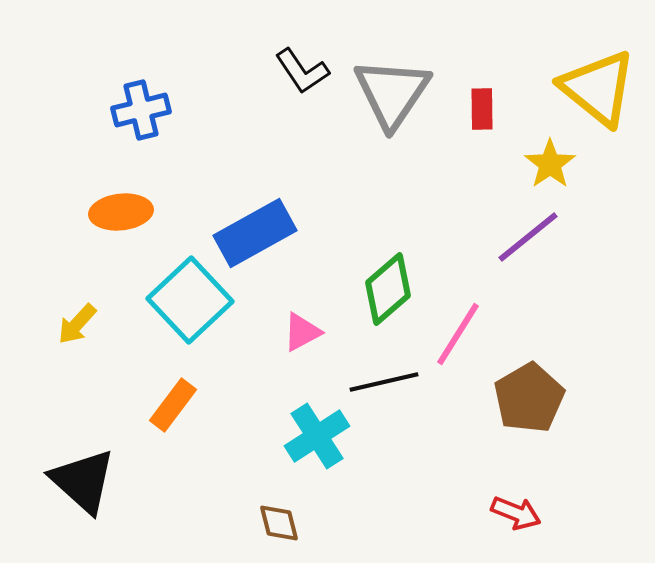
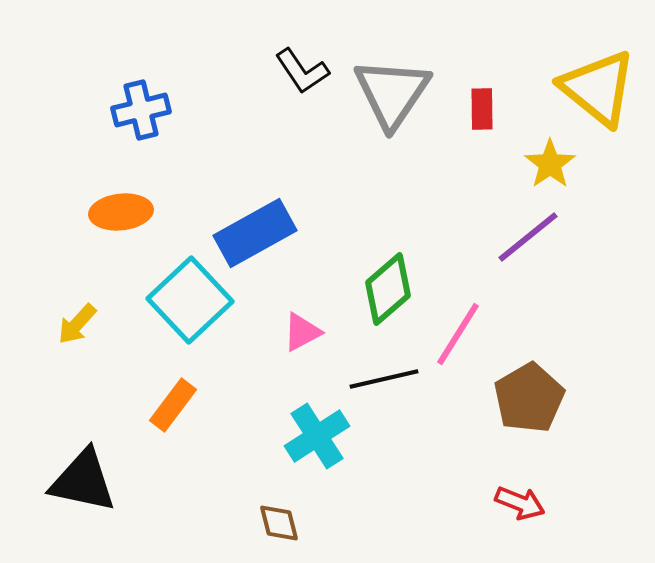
black line: moved 3 px up
black triangle: rotated 30 degrees counterclockwise
red arrow: moved 4 px right, 10 px up
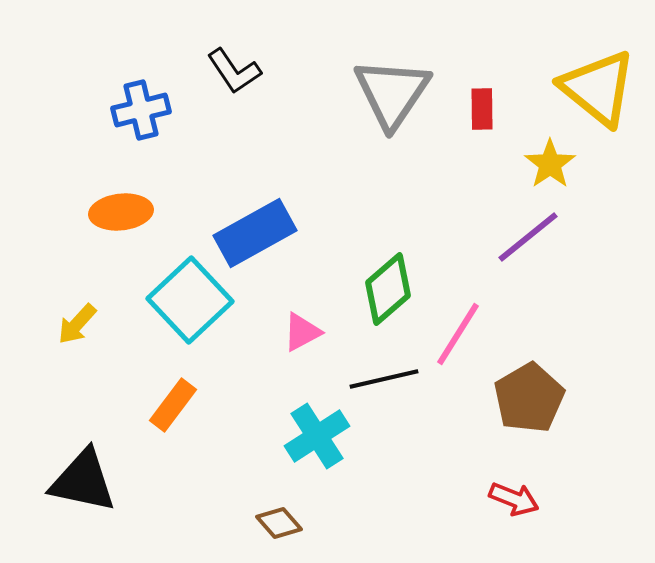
black L-shape: moved 68 px left
red arrow: moved 6 px left, 4 px up
brown diamond: rotated 27 degrees counterclockwise
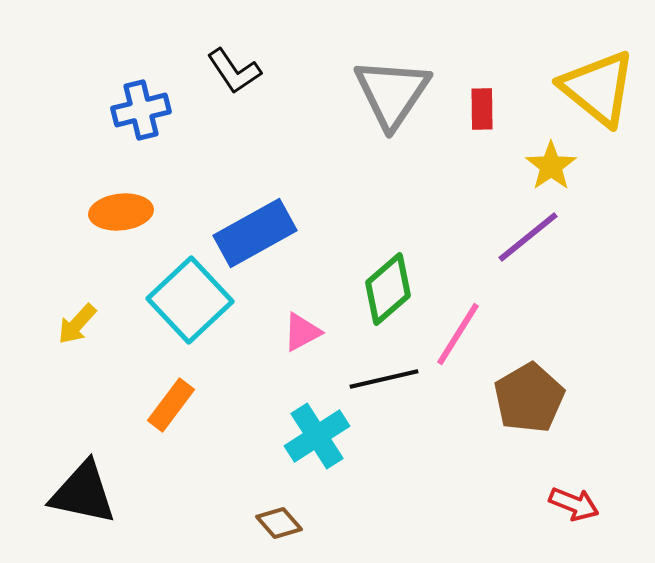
yellow star: moved 1 px right, 2 px down
orange rectangle: moved 2 px left
black triangle: moved 12 px down
red arrow: moved 60 px right, 5 px down
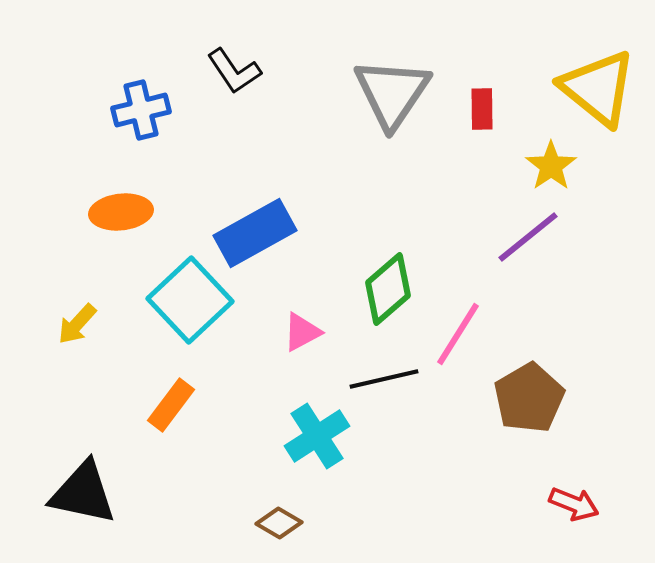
brown diamond: rotated 18 degrees counterclockwise
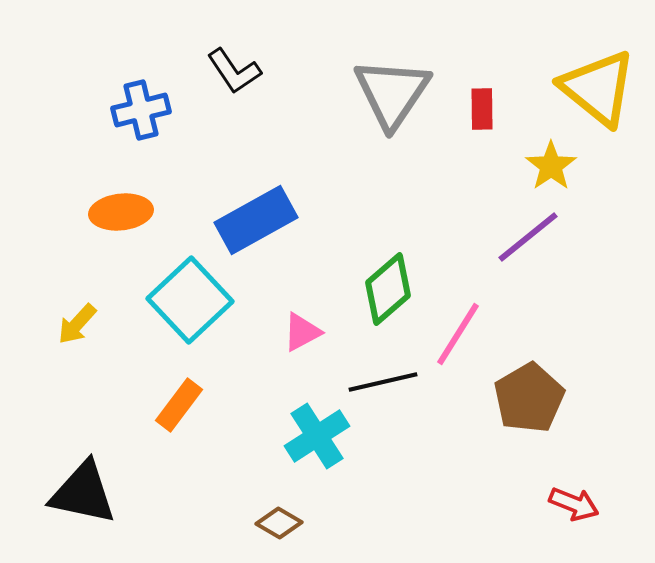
blue rectangle: moved 1 px right, 13 px up
black line: moved 1 px left, 3 px down
orange rectangle: moved 8 px right
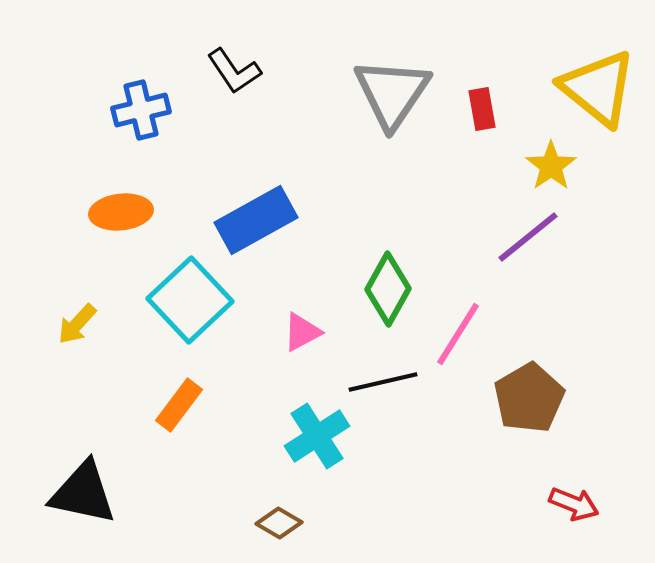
red rectangle: rotated 9 degrees counterclockwise
green diamond: rotated 20 degrees counterclockwise
